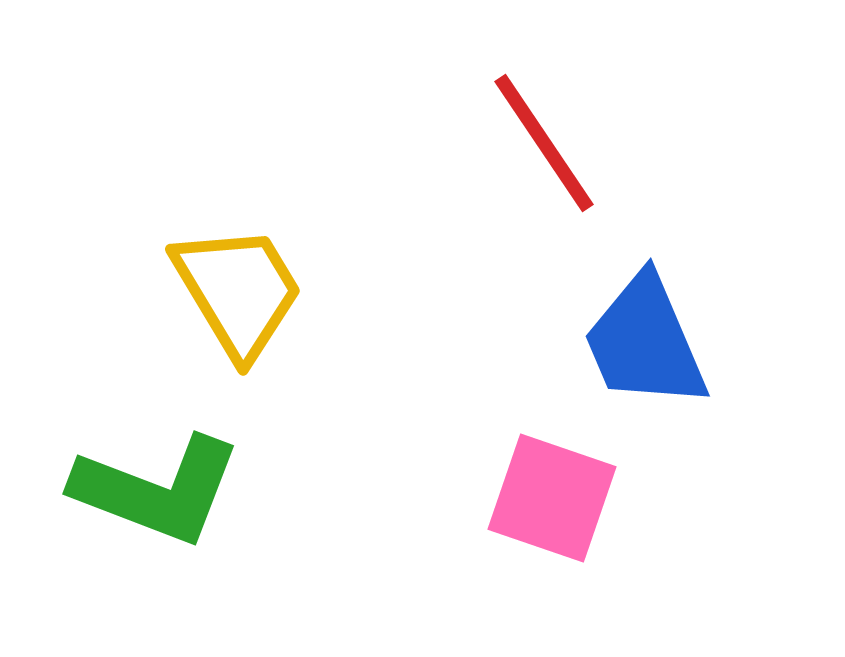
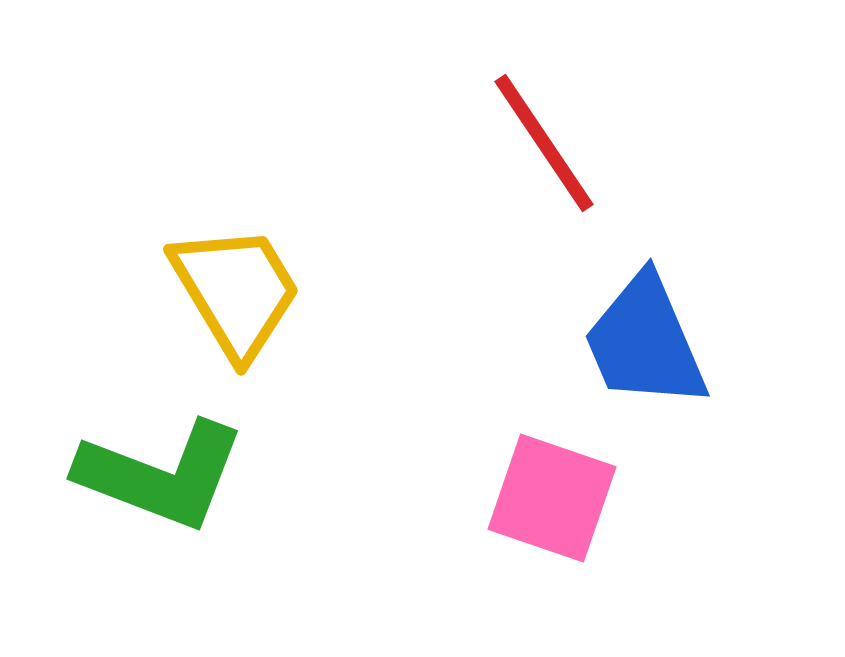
yellow trapezoid: moved 2 px left
green L-shape: moved 4 px right, 15 px up
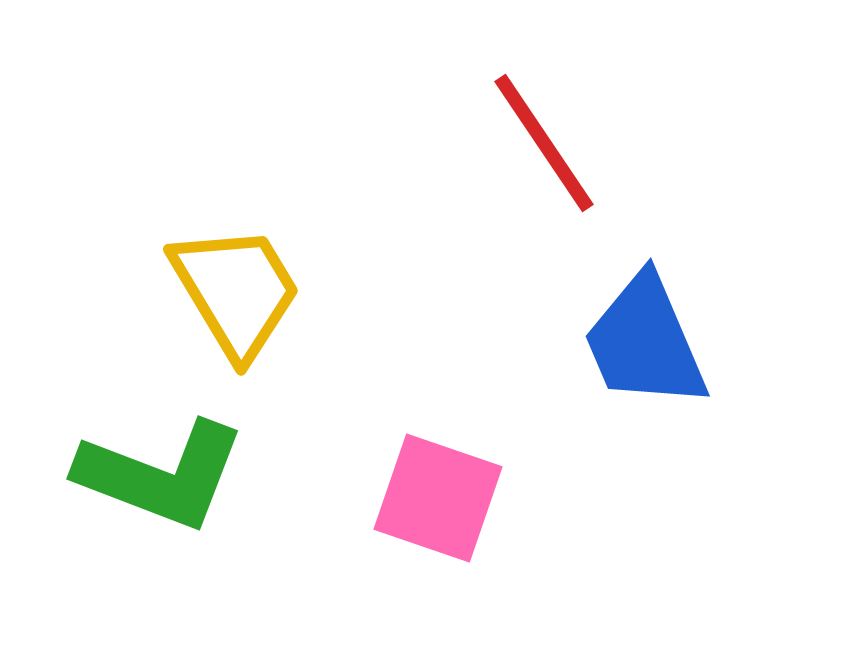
pink square: moved 114 px left
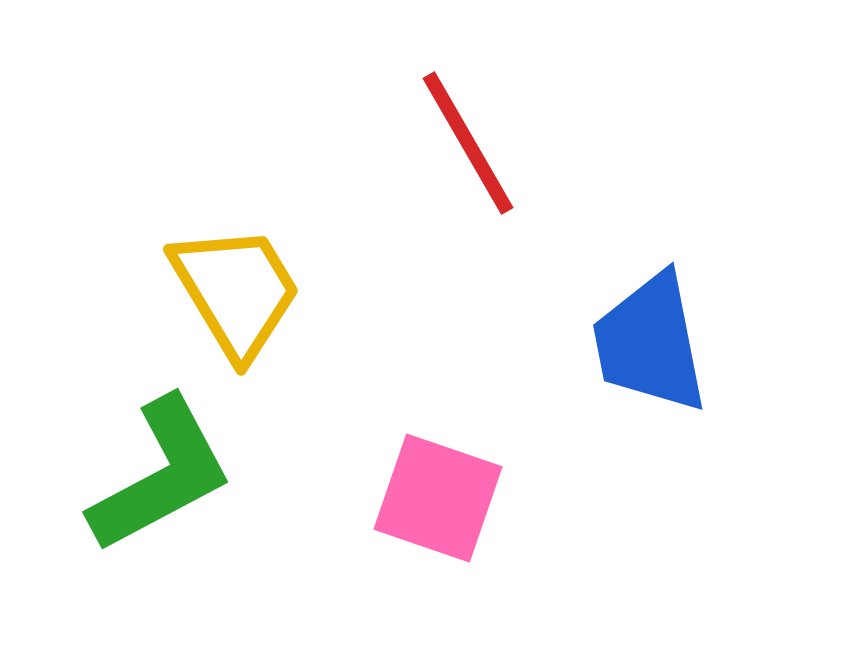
red line: moved 76 px left; rotated 4 degrees clockwise
blue trapezoid: moved 5 px right, 1 px down; rotated 12 degrees clockwise
green L-shape: rotated 49 degrees counterclockwise
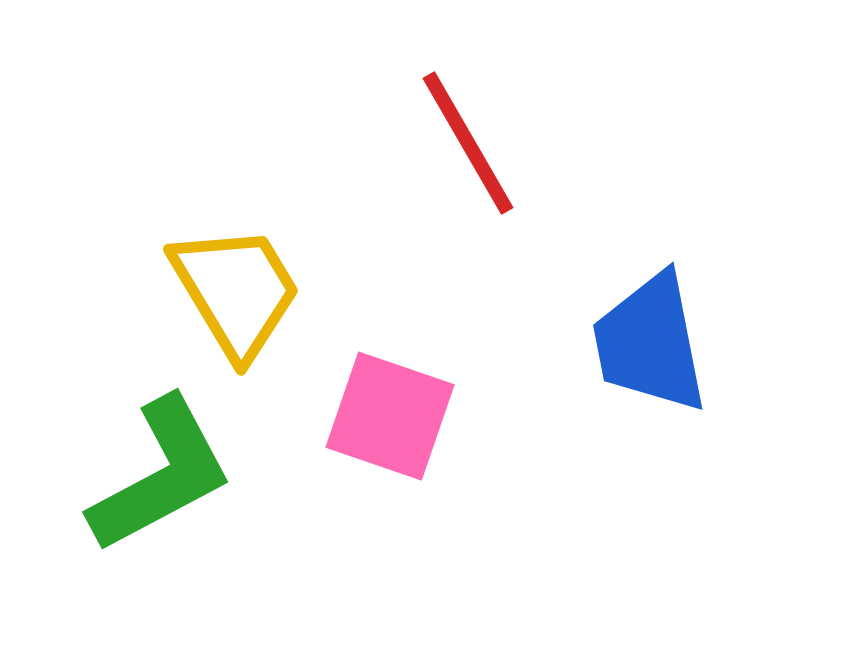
pink square: moved 48 px left, 82 px up
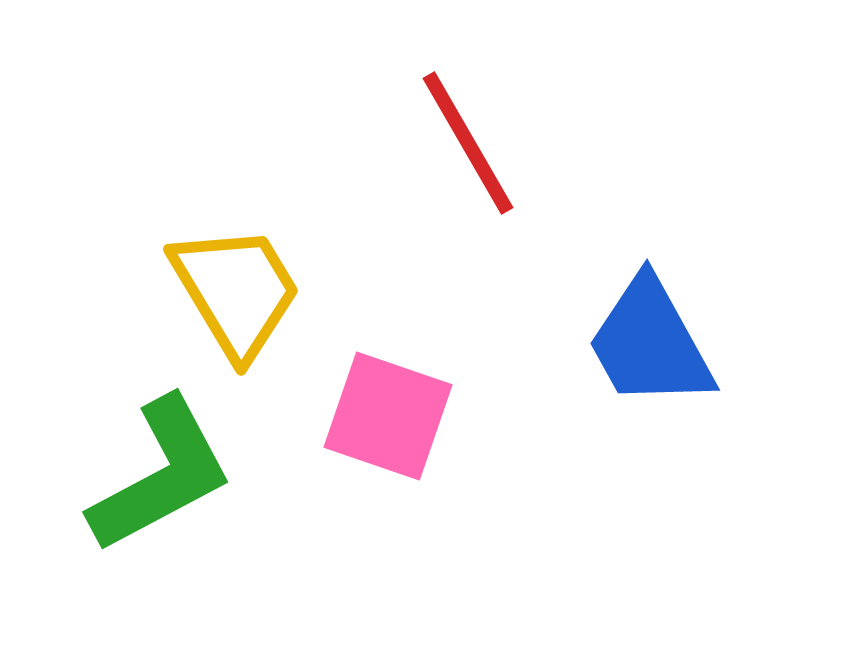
blue trapezoid: rotated 18 degrees counterclockwise
pink square: moved 2 px left
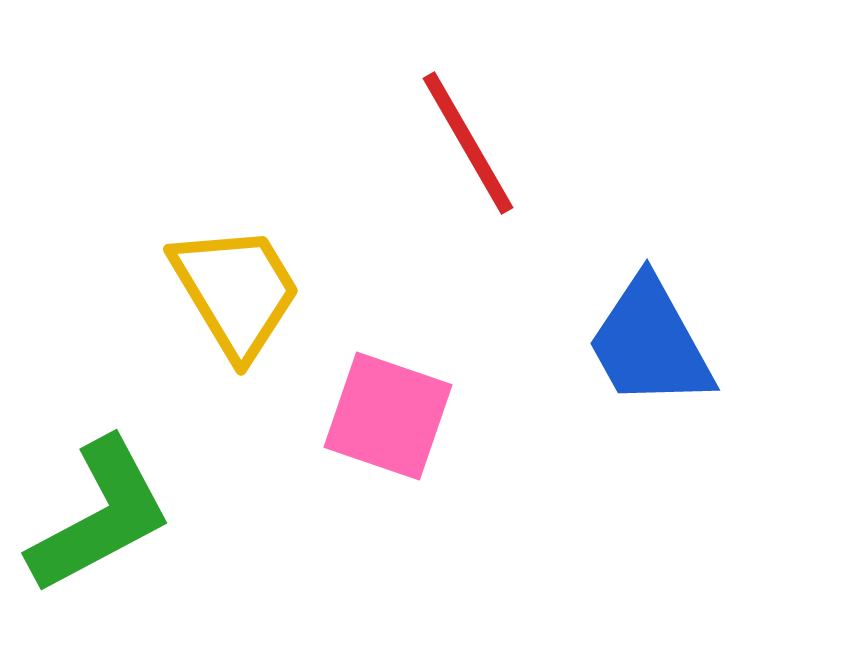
green L-shape: moved 61 px left, 41 px down
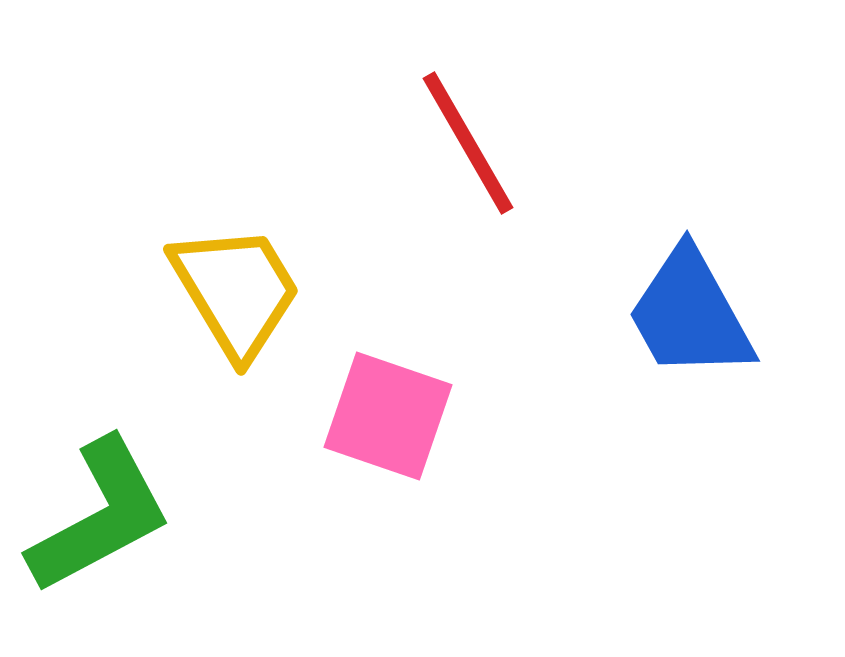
blue trapezoid: moved 40 px right, 29 px up
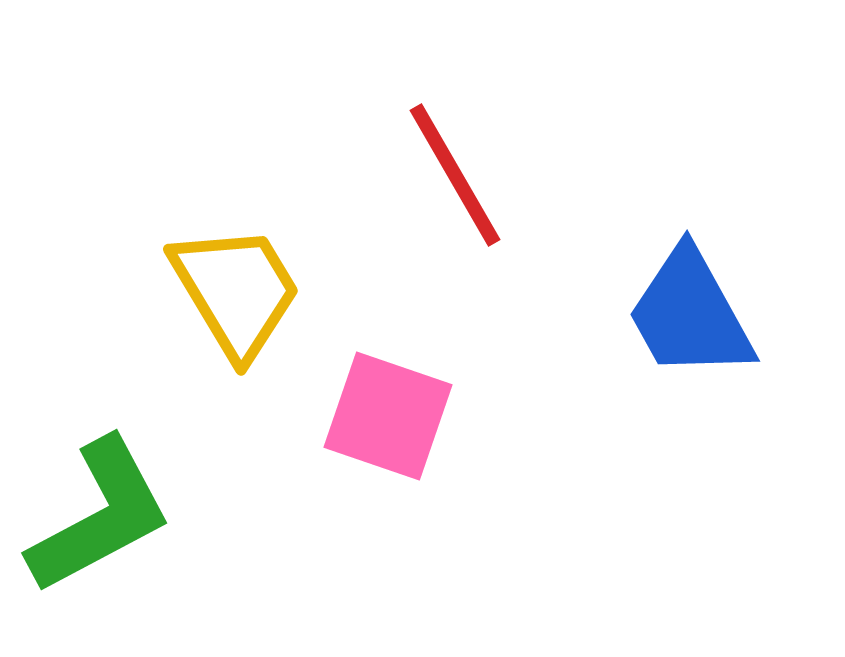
red line: moved 13 px left, 32 px down
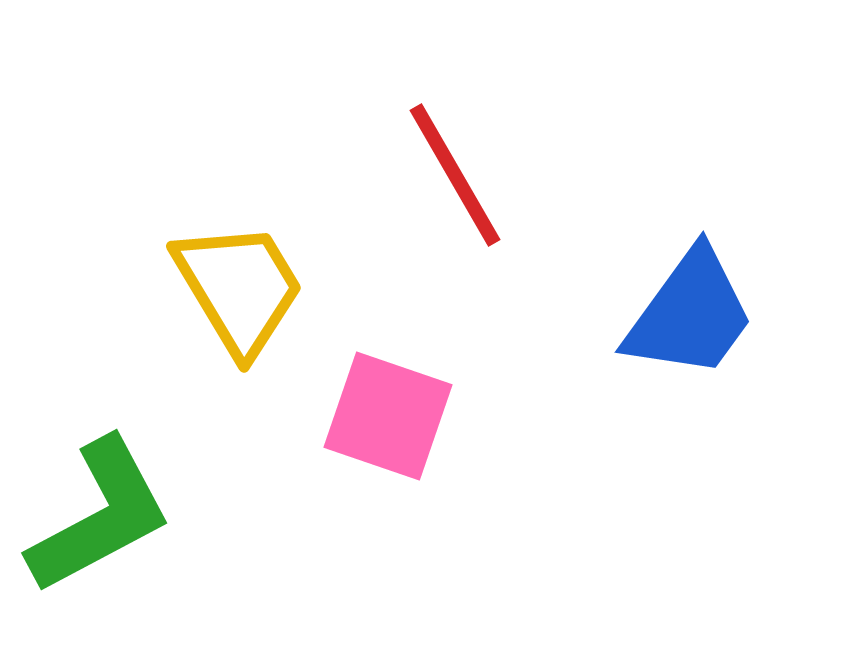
yellow trapezoid: moved 3 px right, 3 px up
blue trapezoid: rotated 115 degrees counterclockwise
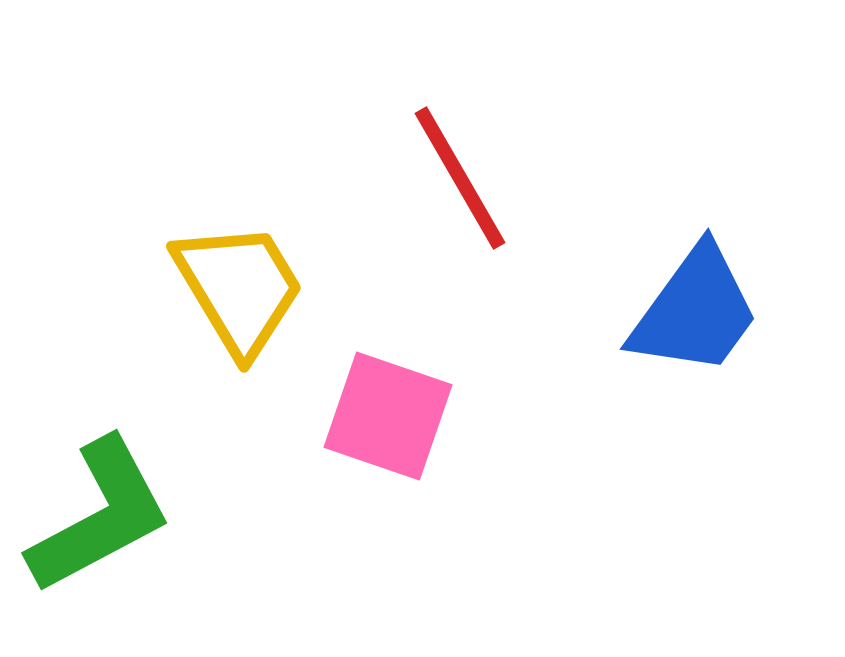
red line: moved 5 px right, 3 px down
blue trapezoid: moved 5 px right, 3 px up
